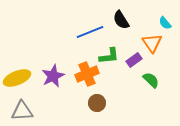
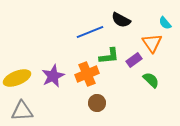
black semicircle: rotated 30 degrees counterclockwise
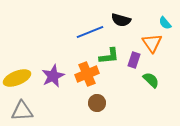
black semicircle: rotated 12 degrees counterclockwise
purple rectangle: rotated 35 degrees counterclockwise
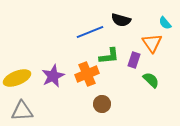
brown circle: moved 5 px right, 1 px down
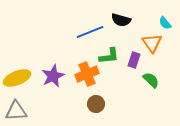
brown circle: moved 6 px left
gray triangle: moved 6 px left
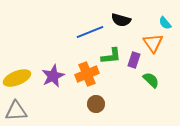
orange triangle: moved 1 px right
green L-shape: moved 2 px right
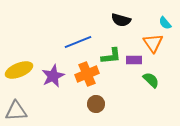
blue line: moved 12 px left, 10 px down
purple rectangle: rotated 70 degrees clockwise
yellow ellipse: moved 2 px right, 8 px up
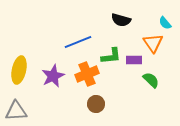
yellow ellipse: rotated 56 degrees counterclockwise
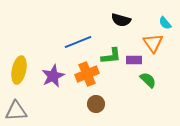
green semicircle: moved 3 px left
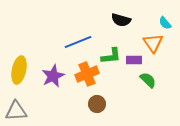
brown circle: moved 1 px right
